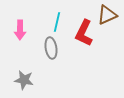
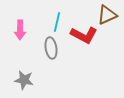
red L-shape: moved 2 px down; rotated 88 degrees counterclockwise
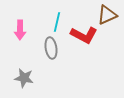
gray star: moved 2 px up
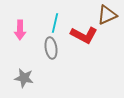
cyan line: moved 2 px left, 1 px down
